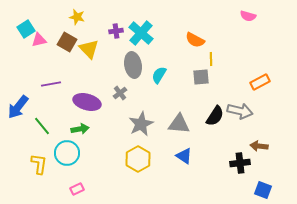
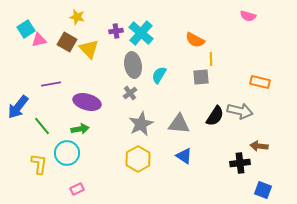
orange rectangle: rotated 42 degrees clockwise
gray cross: moved 10 px right
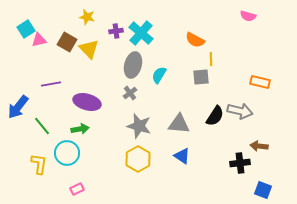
yellow star: moved 10 px right
gray ellipse: rotated 25 degrees clockwise
gray star: moved 2 px left, 2 px down; rotated 30 degrees counterclockwise
blue triangle: moved 2 px left
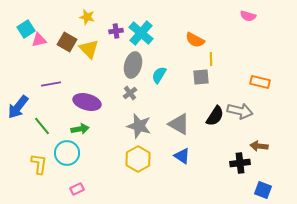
gray triangle: rotated 25 degrees clockwise
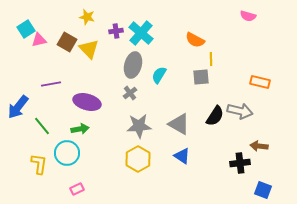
gray star: rotated 20 degrees counterclockwise
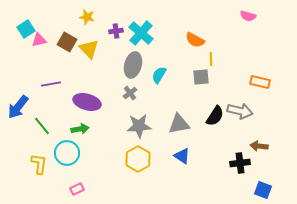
gray triangle: rotated 40 degrees counterclockwise
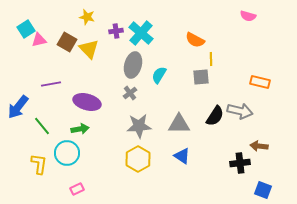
gray triangle: rotated 10 degrees clockwise
